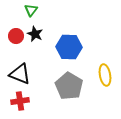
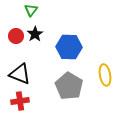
black star: rotated 14 degrees clockwise
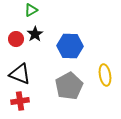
green triangle: rotated 24 degrees clockwise
red circle: moved 3 px down
blue hexagon: moved 1 px right, 1 px up
gray pentagon: rotated 12 degrees clockwise
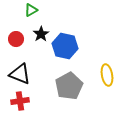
black star: moved 6 px right
blue hexagon: moved 5 px left; rotated 10 degrees clockwise
yellow ellipse: moved 2 px right
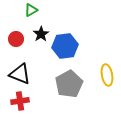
blue hexagon: rotated 20 degrees counterclockwise
gray pentagon: moved 2 px up
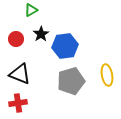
gray pentagon: moved 2 px right, 3 px up; rotated 12 degrees clockwise
red cross: moved 2 px left, 2 px down
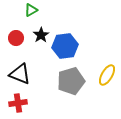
black star: moved 1 px down
red circle: moved 1 px up
yellow ellipse: rotated 40 degrees clockwise
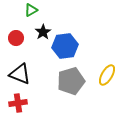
black star: moved 2 px right, 3 px up
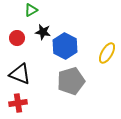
black star: rotated 28 degrees counterclockwise
red circle: moved 1 px right
blue hexagon: rotated 25 degrees counterclockwise
yellow ellipse: moved 22 px up
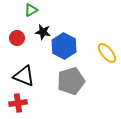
blue hexagon: moved 1 px left
yellow ellipse: rotated 70 degrees counterclockwise
black triangle: moved 4 px right, 2 px down
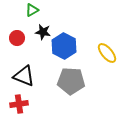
green triangle: moved 1 px right
gray pentagon: rotated 20 degrees clockwise
red cross: moved 1 px right, 1 px down
